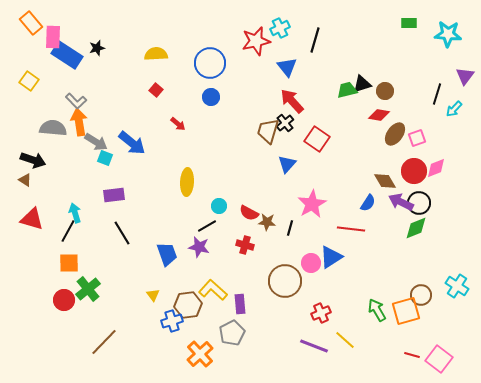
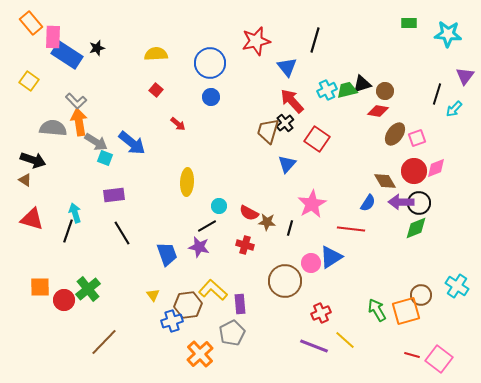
cyan cross at (280, 28): moved 47 px right, 62 px down
red diamond at (379, 115): moved 1 px left, 4 px up
purple arrow at (401, 202): rotated 25 degrees counterclockwise
black line at (68, 231): rotated 10 degrees counterclockwise
orange square at (69, 263): moved 29 px left, 24 px down
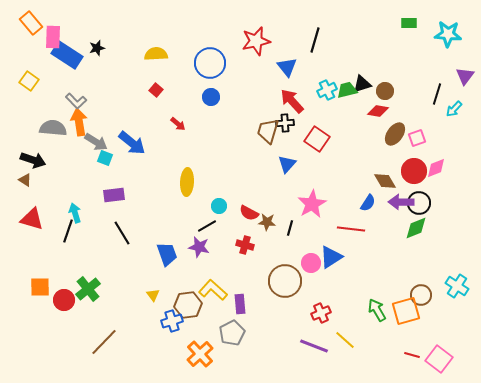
black cross at (285, 123): rotated 36 degrees clockwise
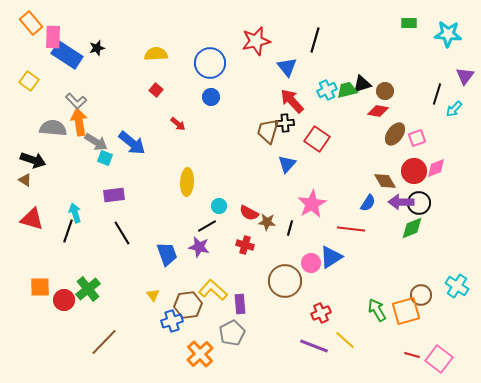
green diamond at (416, 228): moved 4 px left
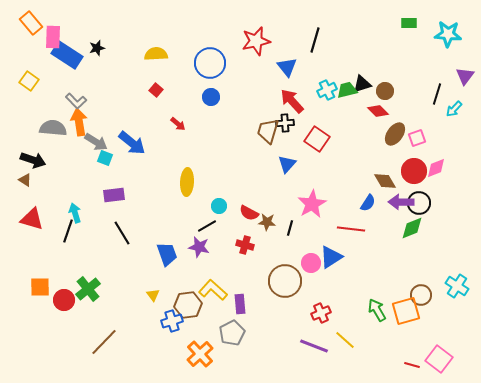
red diamond at (378, 111): rotated 35 degrees clockwise
red line at (412, 355): moved 10 px down
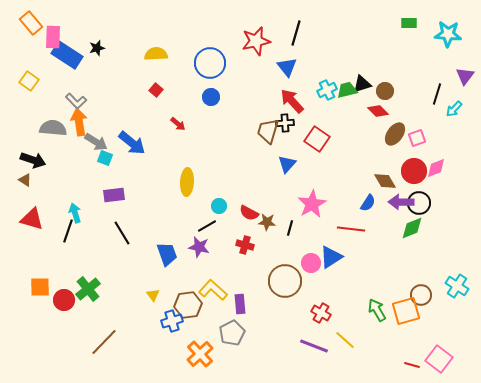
black line at (315, 40): moved 19 px left, 7 px up
red cross at (321, 313): rotated 36 degrees counterclockwise
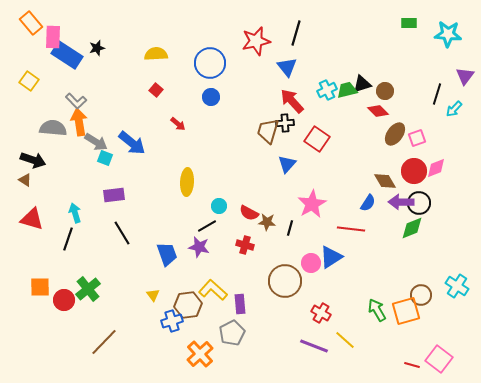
black line at (68, 231): moved 8 px down
